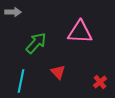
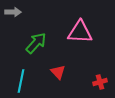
red cross: rotated 24 degrees clockwise
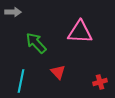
green arrow: rotated 85 degrees counterclockwise
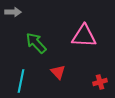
pink triangle: moved 4 px right, 4 px down
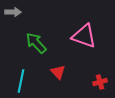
pink triangle: rotated 16 degrees clockwise
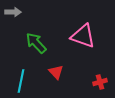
pink triangle: moved 1 px left
red triangle: moved 2 px left
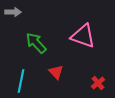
red cross: moved 2 px left, 1 px down; rotated 24 degrees counterclockwise
